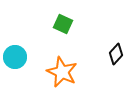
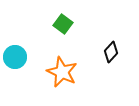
green square: rotated 12 degrees clockwise
black diamond: moved 5 px left, 2 px up
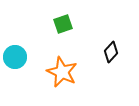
green square: rotated 36 degrees clockwise
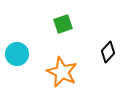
black diamond: moved 3 px left
cyan circle: moved 2 px right, 3 px up
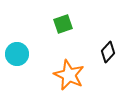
orange star: moved 7 px right, 3 px down
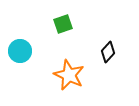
cyan circle: moved 3 px right, 3 px up
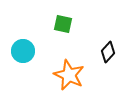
green square: rotated 30 degrees clockwise
cyan circle: moved 3 px right
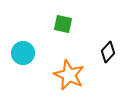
cyan circle: moved 2 px down
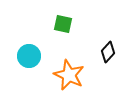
cyan circle: moved 6 px right, 3 px down
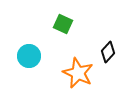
green square: rotated 12 degrees clockwise
orange star: moved 9 px right, 2 px up
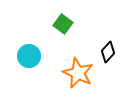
green square: rotated 12 degrees clockwise
